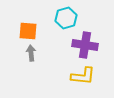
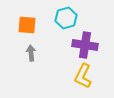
orange square: moved 1 px left, 6 px up
yellow L-shape: rotated 110 degrees clockwise
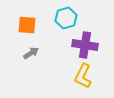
gray arrow: rotated 63 degrees clockwise
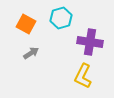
cyan hexagon: moved 5 px left
orange square: moved 1 px left, 1 px up; rotated 24 degrees clockwise
purple cross: moved 5 px right, 3 px up
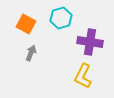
gray arrow: rotated 35 degrees counterclockwise
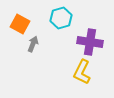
orange square: moved 6 px left
gray arrow: moved 2 px right, 9 px up
yellow L-shape: moved 1 px left, 4 px up
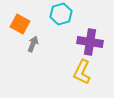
cyan hexagon: moved 4 px up
